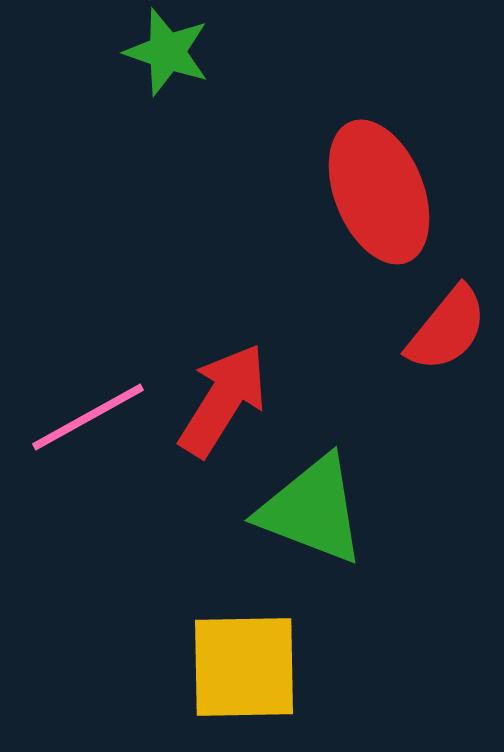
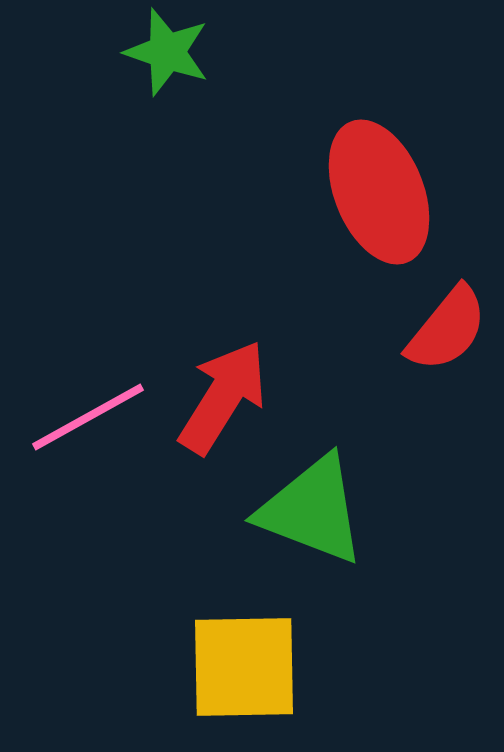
red arrow: moved 3 px up
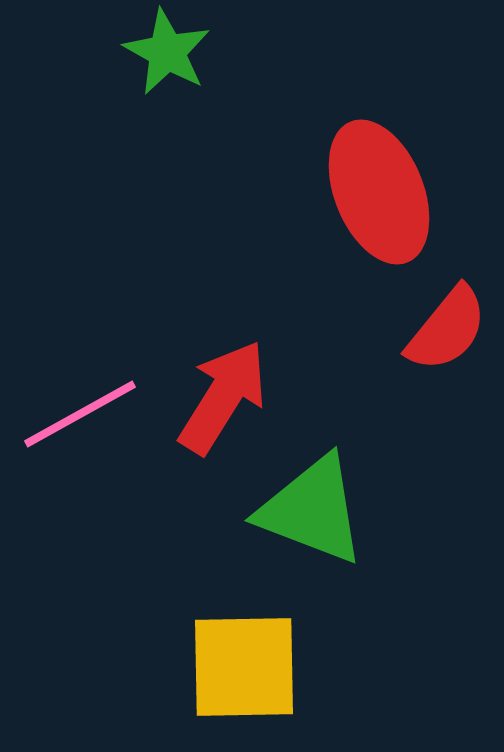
green star: rotated 10 degrees clockwise
pink line: moved 8 px left, 3 px up
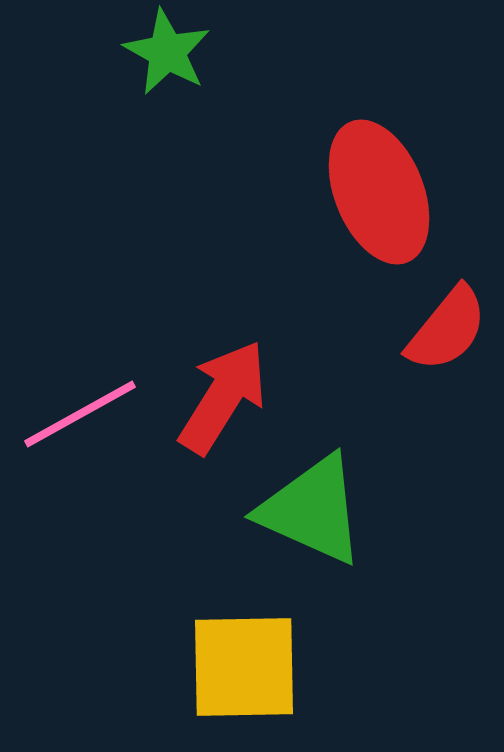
green triangle: rotated 3 degrees clockwise
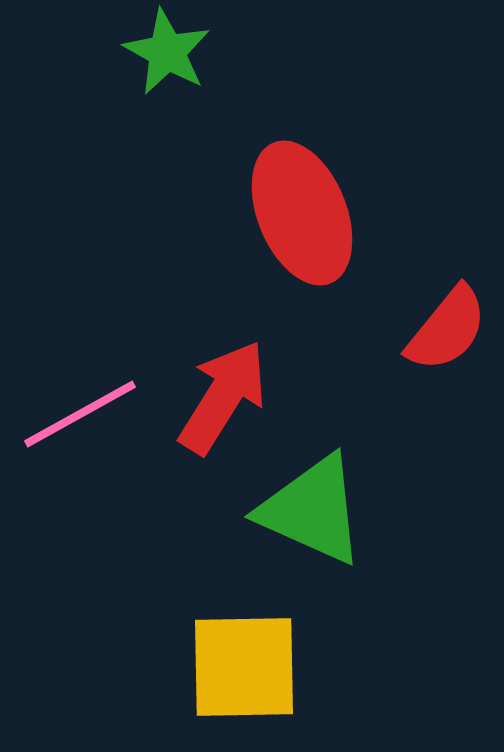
red ellipse: moved 77 px left, 21 px down
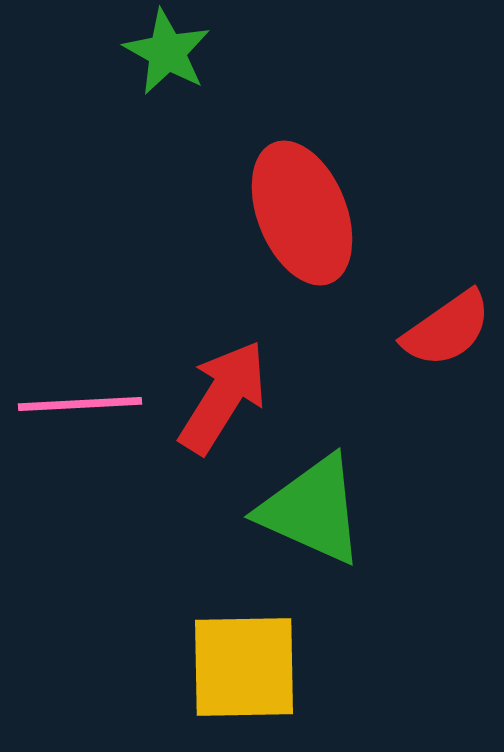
red semicircle: rotated 16 degrees clockwise
pink line: moved 10 px up; rotated 26 degrees clockwise
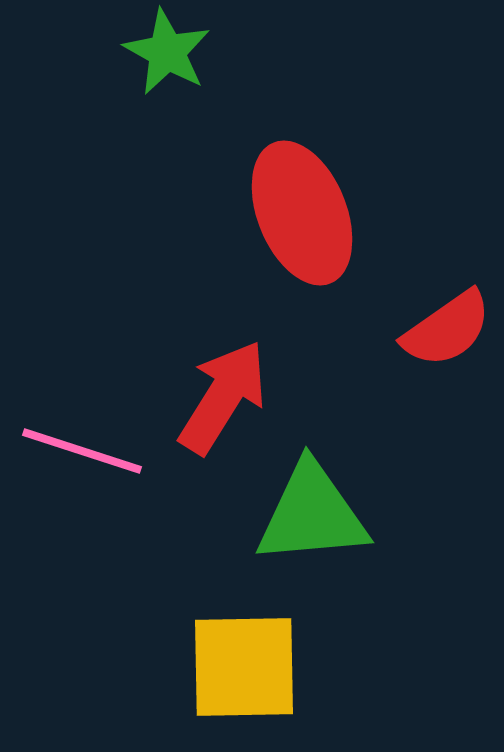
pink line: moved 2 px right, 47 px down; rotated 21 degrees clockwise
green triangle: moved 4 px down; rotated 29 degrees counterclockwise
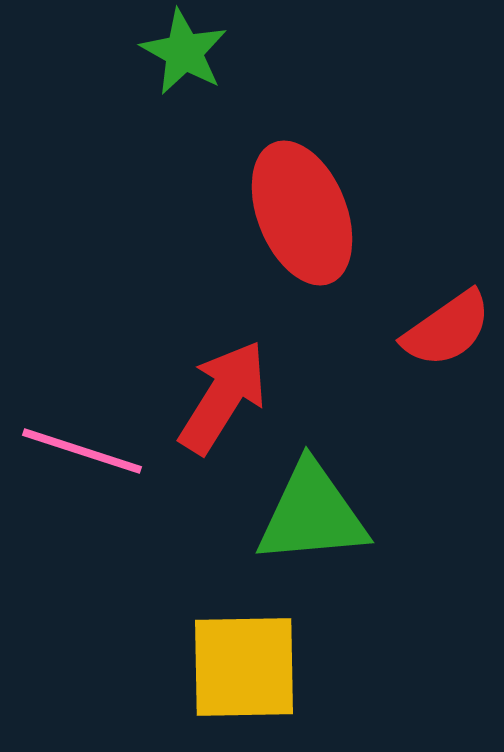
green star: moved 17 px right
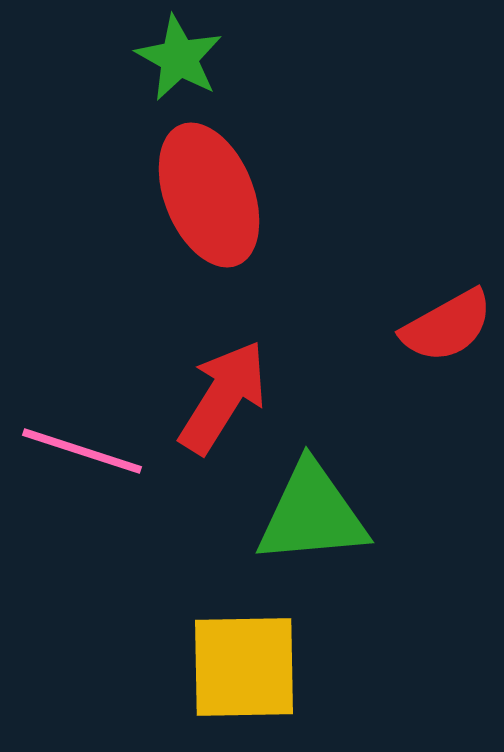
green star: moved 5 px left, 6 px down
red ellipse: moved 93 px left, 18 px up
red semicircle: moved 3 px up; rotated 6 degrees clockwise
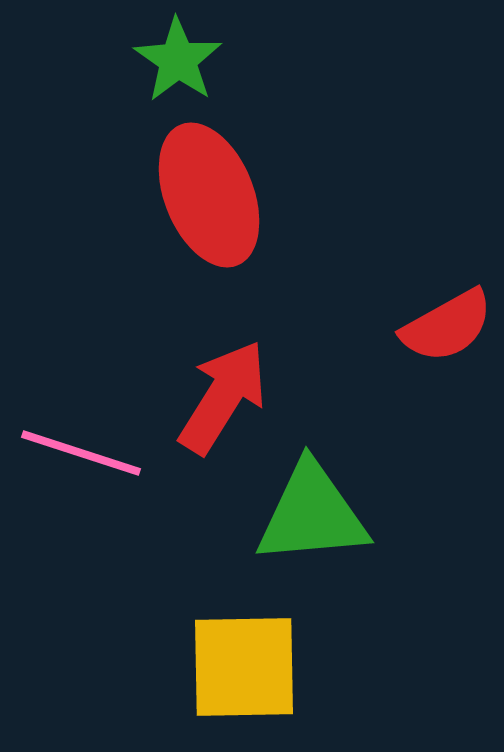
green star: moved 1 px left, 2 px down; rotated 6 degrees clockwise
pink line: moved 1 px left, 2 px down
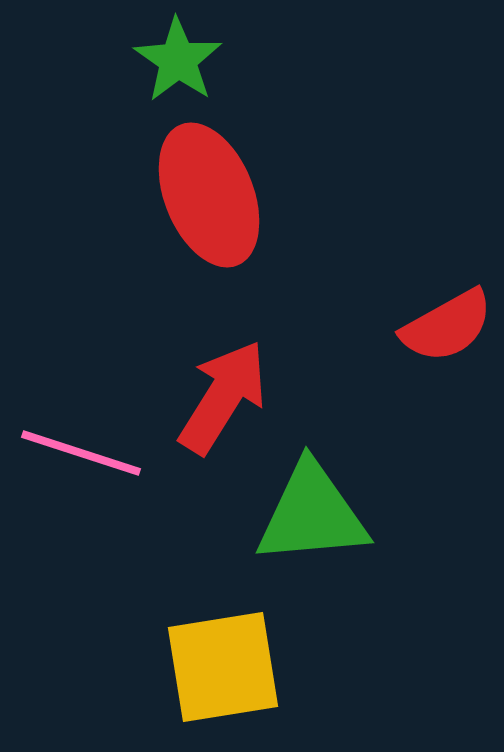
yellow square: moved 21 px left; rotated 8 degrees counterclockwise
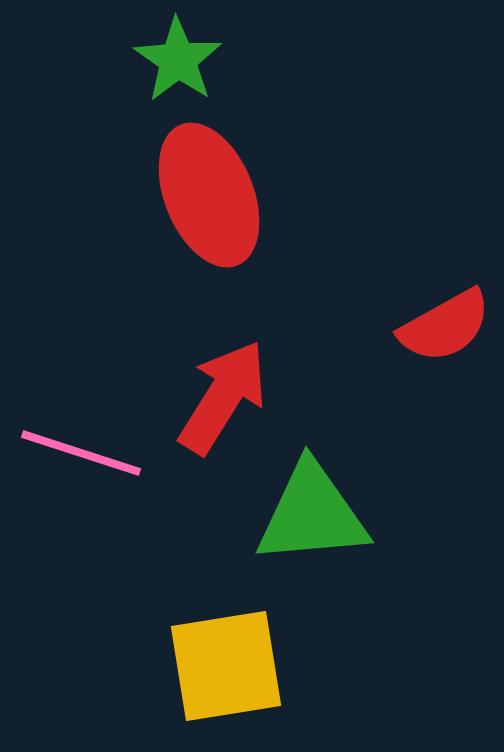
red semicircle: moved 2 px left
yellow square: moved 3 px right, 1 px up
